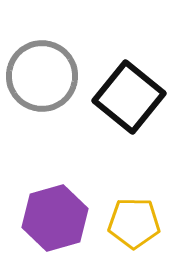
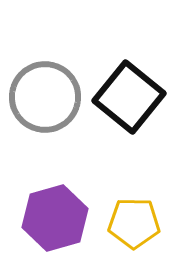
gray circle: moved 3 px right, 21 px down
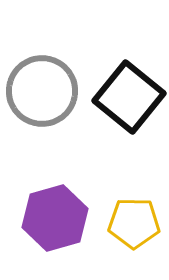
gray circle: moved 3 px left, 6 px up
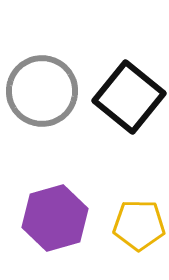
yellow pentagon: moved 5 px right, 2 px down
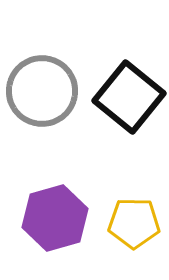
yellow pentagon: moved 5 px left, 2 px up
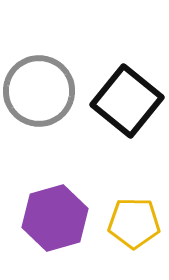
gray circle: moved 3 px left
black square: moved 2 px left, 4 px down
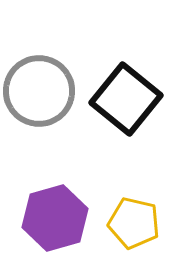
black square: moved 1 px left, 2 px up
yellow pentagon: rotated 12 degrees clockwise
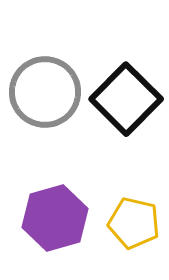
gray circle: moved 6 px right, 1 px down
black square: rotated 6 degrees clockwise
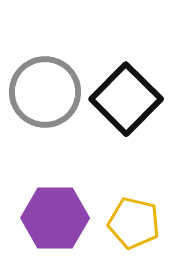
purple hexagon: rotated 16 degrees clockwise
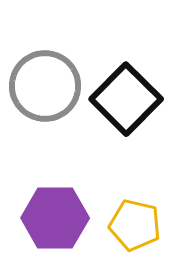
gray circle: moved 6 px up
yellow pentagon: moved 1 px right, 2 px down
